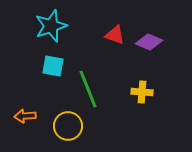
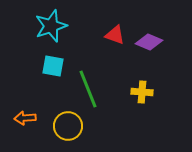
orange arrow: moved 2 px down
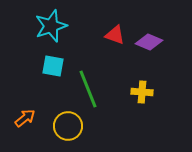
orange arrow: rotated 145 degrees clockwise
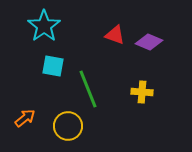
cyan star: moved 7 px left; rotated 16 degrees counterclockwise
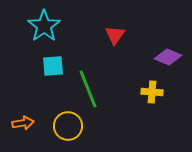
red triangle: rotated 45 degrees clockwise
purple diamond: moved 19 px right, 15 px down
cyan square: rotated 15 degrees counterclockwise
yellow cross: moved 10 px right
orange arrow: moved 2 px left, 5 px down; rotated 30 degrees clockwise
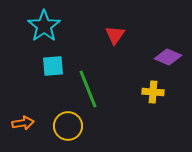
yellow cross: moved 1 px right
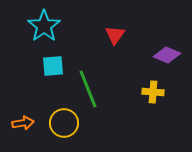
purple diamond: moved 1 px left, 2 px up
yellow circle: moved 4 px left, 3 px up
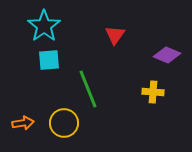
cyan square: moved 4 px left, 6 px up
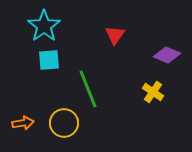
yellow cross: rotated 30 degrees clockwise
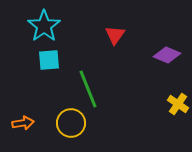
yellow cross: moved 25 px right, 12 px down
yellow circle: moved 7 px right
